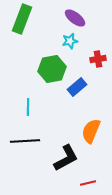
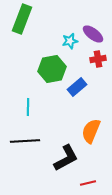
purple ellipse: moved 18 px right, 16 px down
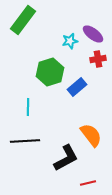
green rectangle: moved 1 px right, 1 px down; rotated 16 degrees clockwise
green hexagon: moved 2 px left, 3 px down; rotated 8 degrees counterclockwise
orange semicircle: moved 4 px down; rotated 120 degrees clockwise
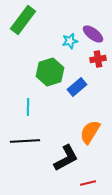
orange semicircle: moved 1 px left, 3 px up; rotated 110 degrees counterclockwise
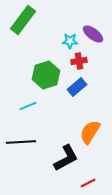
cyan star: rotated 14 degrees clockwise
red cross: moved 19 px left, 2 px down
green hexagon: moved 4 px left, 3 px down
cyan line: moved 1 px up; rotated 66 degrees clockwise
black line: moved 4 px left, 1 px down
red line: rotated 14 degrees counterclockwise
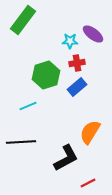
red cross: moved 2 px left, 2 px down
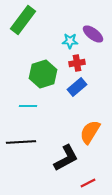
green hexagon: moved 3 px left, 1 px up
cyan line: rotated 24 degrees clockwise
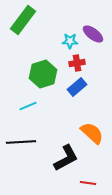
cyan line: rotated 24 degrees counterclockwise
orange semicircle: moved 2 px right, 1 px down; rotated 100 degrees clockwise
red line: rotated 35 degrees clockwise
